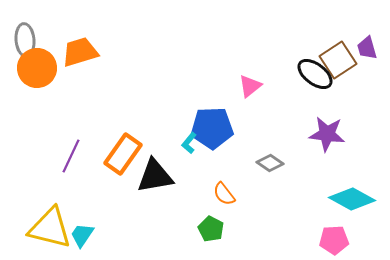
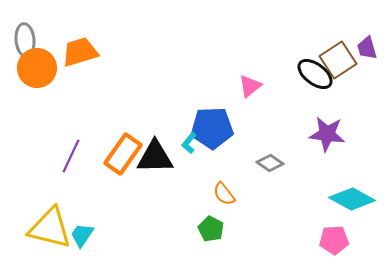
black triangle: moved 19 px up; rotated 9 degrees clockwise
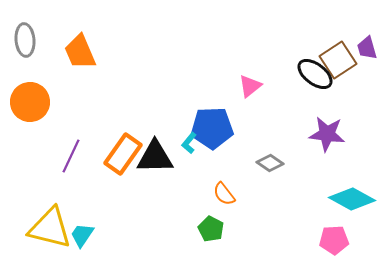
orange trapezoid: rotated 96 degrees counterclockwise
orange circle: moved 7 px left, 34 px down
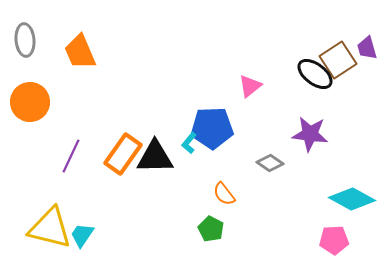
purple star: moved 17 px left
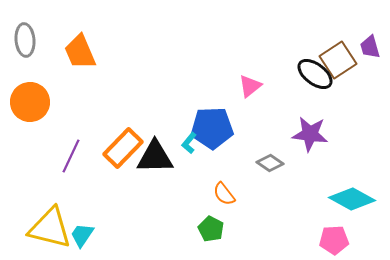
purple trapezoid: moved 3 px right, 1 px up
orange rectangle: moved 6 px up; rotated 9 degrees clockwise
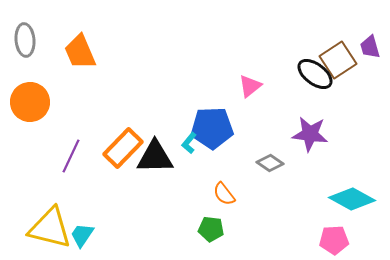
green pentagon: rotated 20 degrees counterclockwise
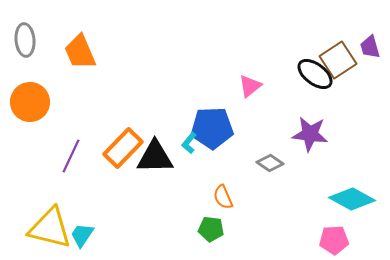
orange semicircle: moved 1 px left, 3 px down; rotated 15 degrees clockwise
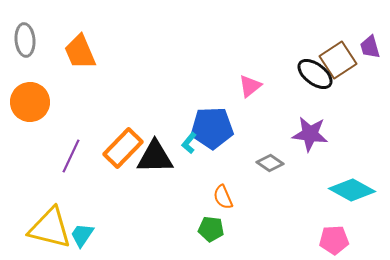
cyan diamond: moved 9 px up
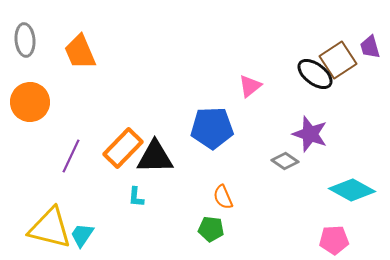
purple star: rotated 12 degrees clockwise
cyan L-shape: moved 53 px left, 54 px down; rotated 35 degrees counterclockwise
gray diamond: moved 15 px right, 2 px up
